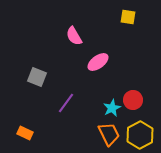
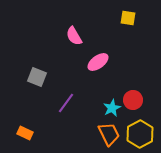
yellow square: moved 1 px down
yellow hexagon: moved 1 px up
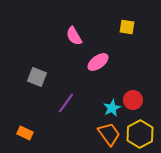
yellow square: moved 1 px left, 9 px down
orange trapezoid: rotated 10 degrees counterclockwise
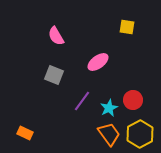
pink semicircle: moved 18 px left
gray square: moved 17 px right, 2 px up
purple line: moved 16 px right, 2 px up
cyan star: moved 3 px left
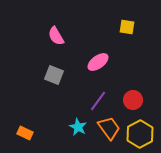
purple line: moved 16 px right
cyan star: moved 31 px left, 19 px down; rotated 18 degrees counterclockwise
orange trapezoid: moved 6 px up
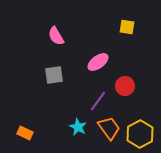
gray square: rotated 30 degrees counterclockwise
red circle: moved 8 px left, 14 px up
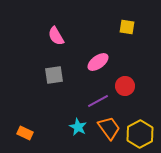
purple line: rotated 25 degrees clockwise
